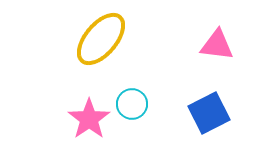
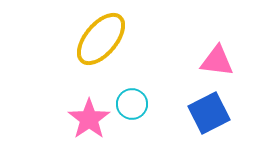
pink triangle: moved 16 px down
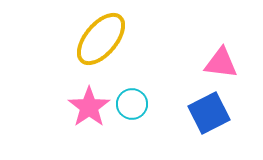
pink triangle: moved 4 px right, 2 px down
pink star: moved 12 px up
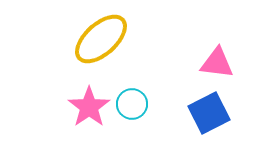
yellow ellipse: rotated 8 degrees clockwise
pink triangle: moved 4 px left
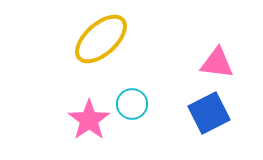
pink star: moved 13 px down
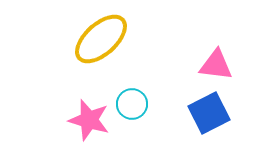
pink triangle: moved 1 px left, 2 px down
pink star: rotated 21 degrees counterclockwise
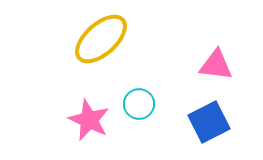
cyan circle: moved 7 px right
blue square: moved 9 px down
pink star: rotated 9 degrees clockwise
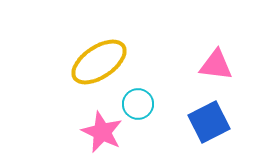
yellow ellipse: moved 2 px left, 23 px down; rotated 8 degrees clockwise
cyan circle: moved 1 px left
pink star: moved 13 px right, 12 px down
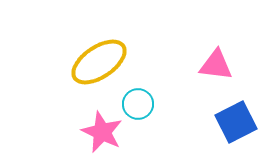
blue square: moved 27 px right
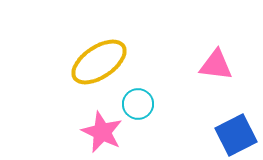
blue square: moved 13 px down
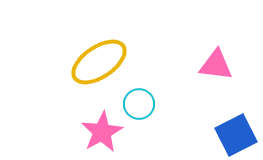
cyan circle: moved 1 px right
pink star: rotated 18 degrees clockwise
